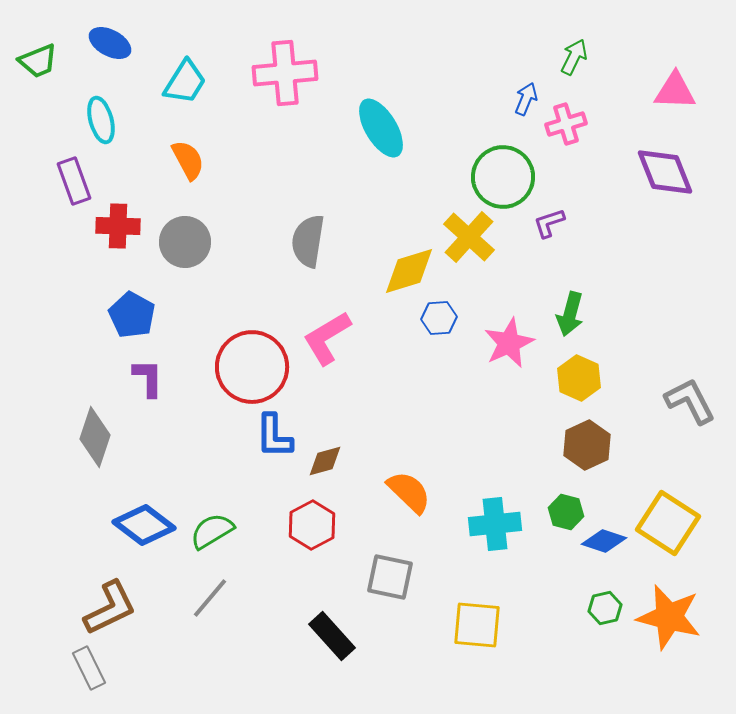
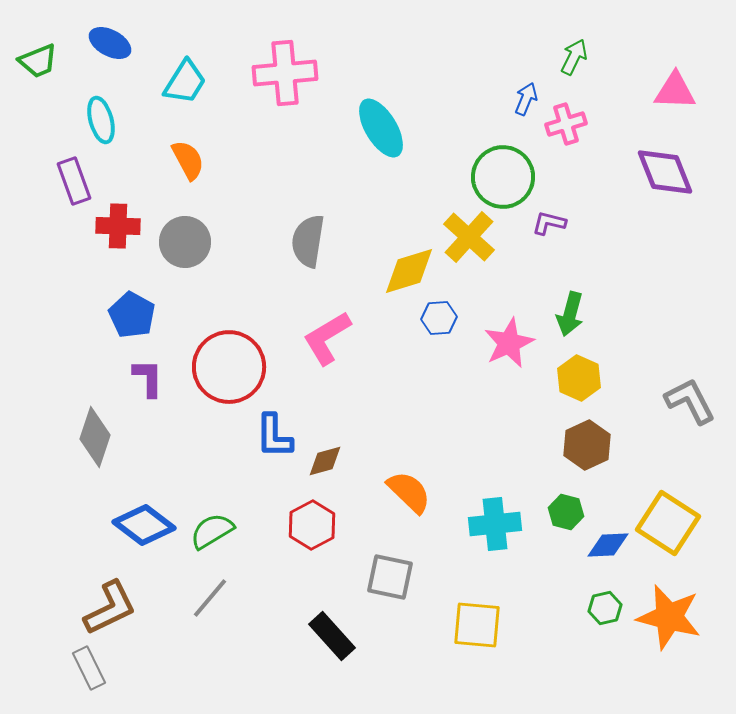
purple L-shape at (549, 223): rotated 32 degrees clockwise
red circle at (252, 367): moved 23 px left
blue diamond at (604, 541): moved 4 px right, 4 px down; rotated 21 degrees counterclockwise
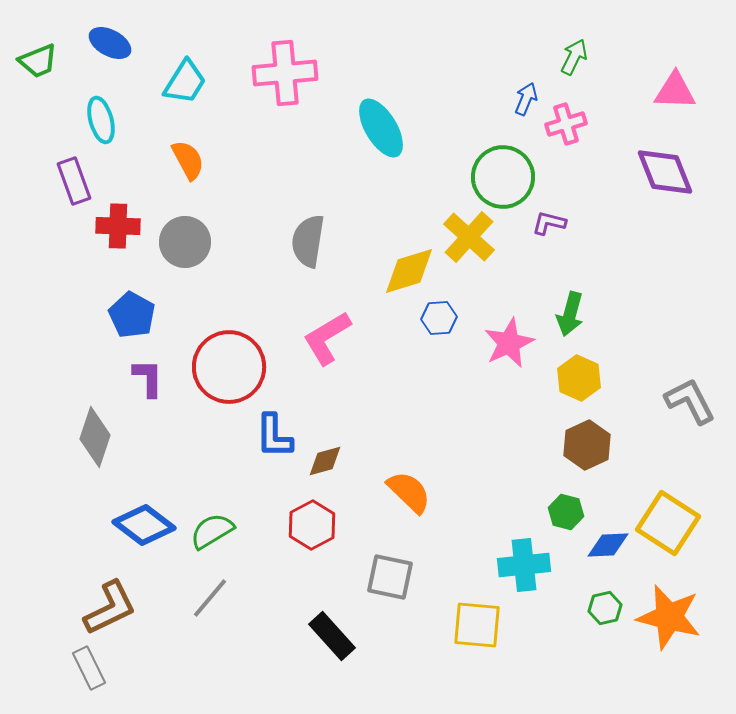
cyan cross at (495, 524): moved 29 px right, 41 px down
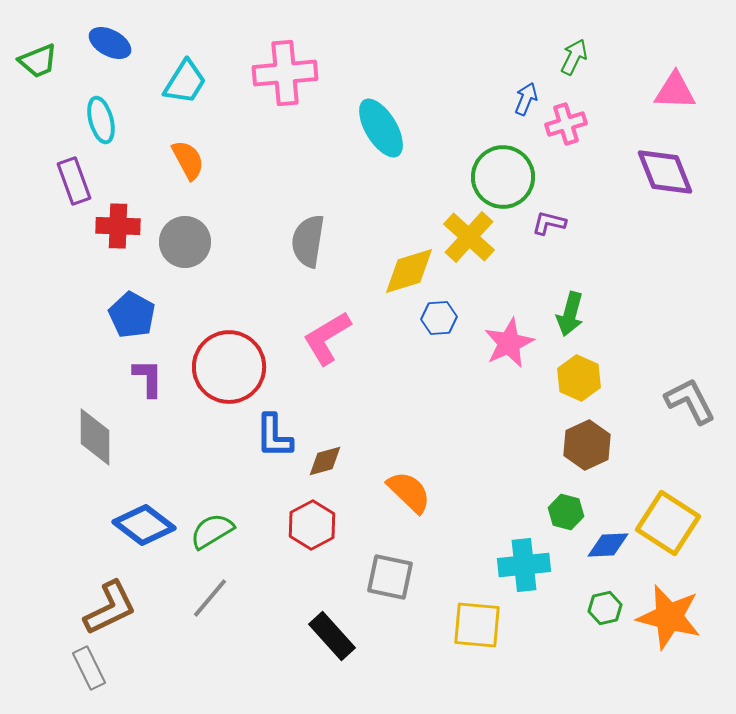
gray diamond at (95, 437): rotated 18 degrees counterclockwise
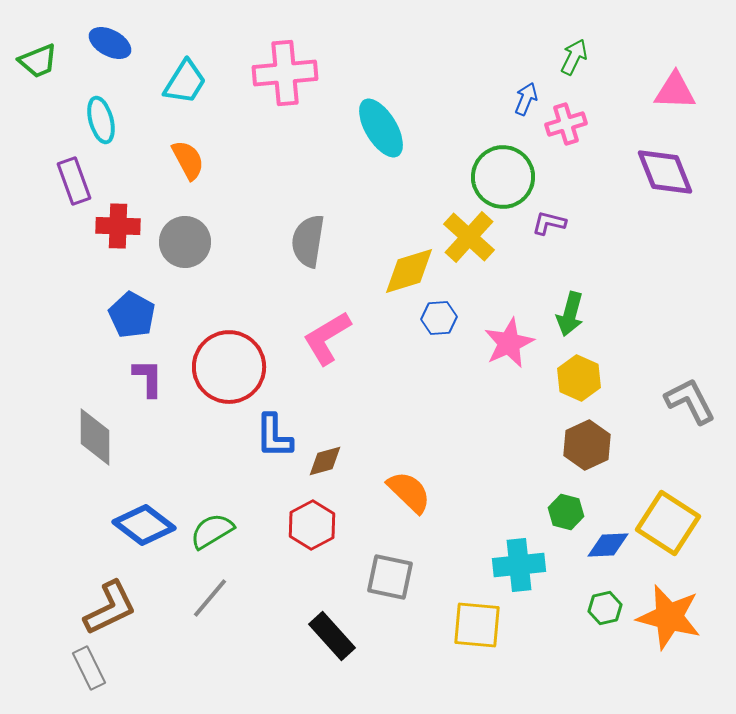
cyan cross at (524, 565): moved 5 px left
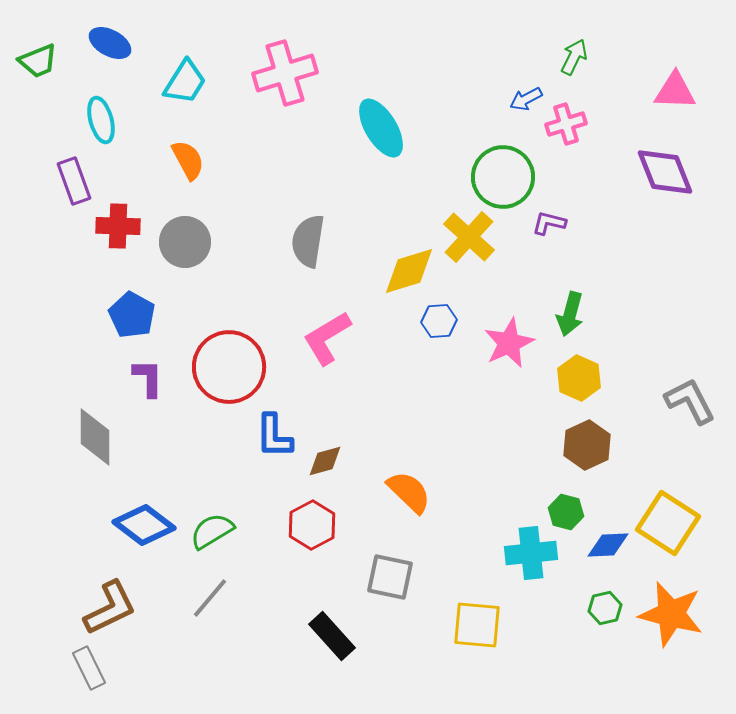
pink cross at (285, 73): rotated 12 degrees counterclockwise
blue arrow at (526, 99): rotated 140 degrees counterclockwise
blue hexagon at (439, 318): moved 3 px down
cyan cross at (519, 565): moved 12 px right, 12 px up
orange star at (669, 617): moved 2 px right, 3 px up
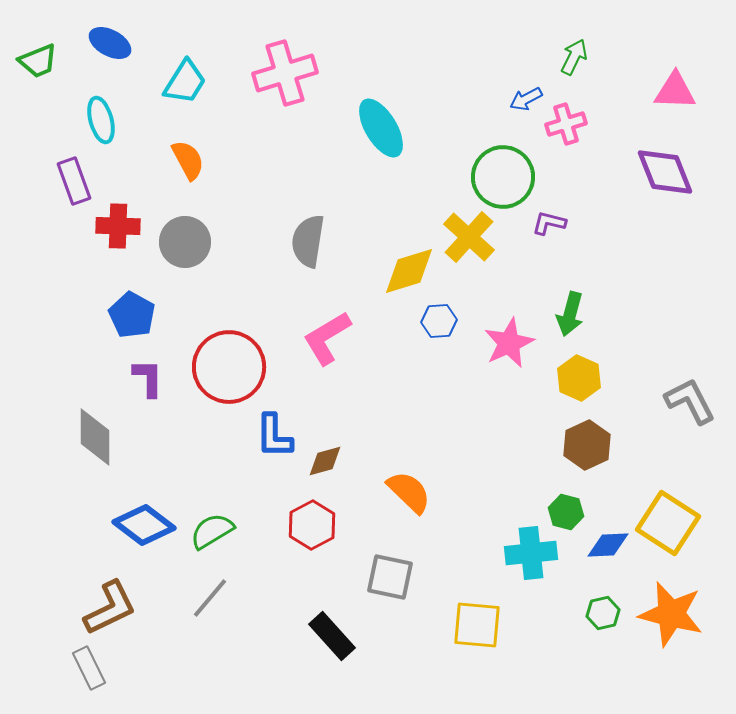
green hexagon at (605, 608): moved 2 px left, 5 px down
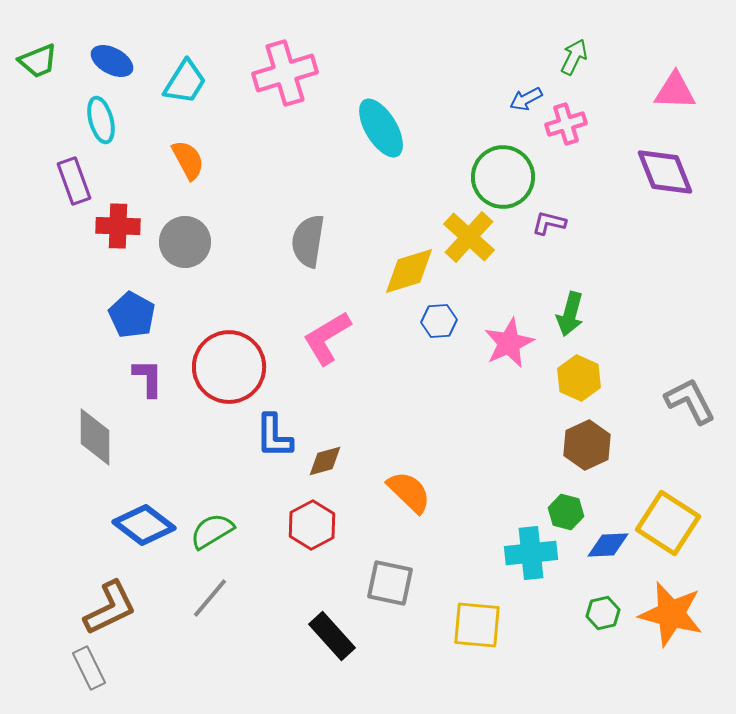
blue ellipse at (110, 43): moved 2 px right, 18 px down
gray square at (390, 577): moved 6 px down
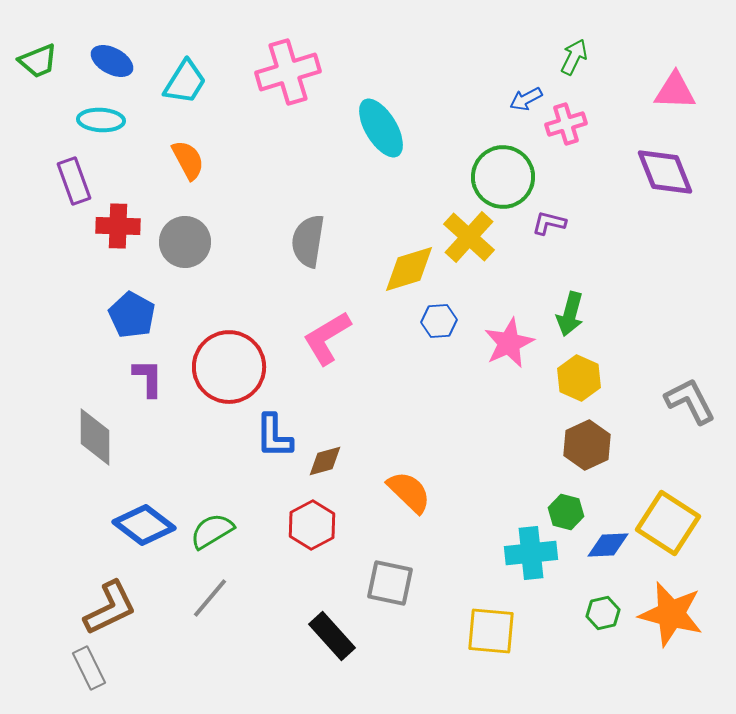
pink cross at (285, 73): moved 3 px right, 1 px up
cyan ellipse at (101, 120): rotated 72 degrees counterclockwise
yellow diamond at (409, 271): moved 2 px up
yellow square at (477, 625): moved 14 px right, 6 px down
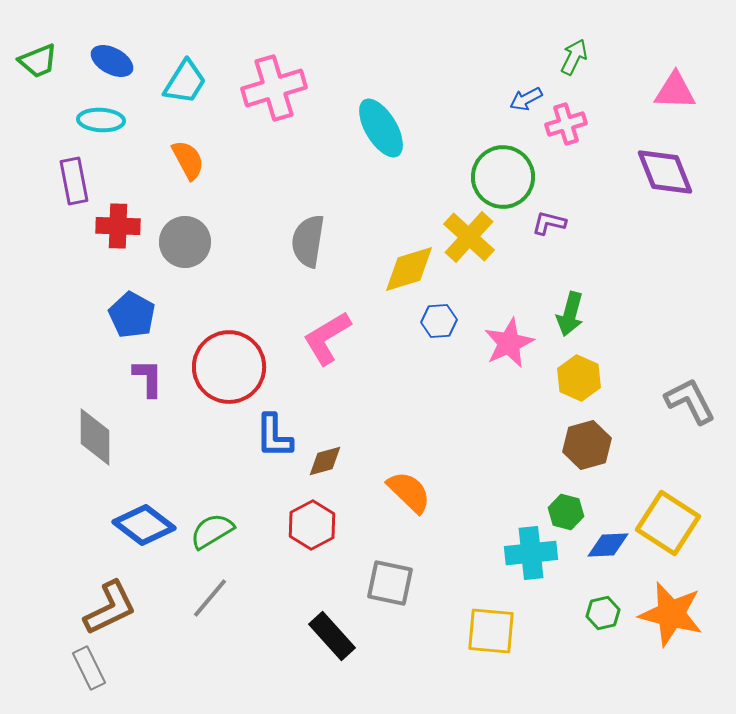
pink cross at (288, 72): moved 14 px left, 16 px down
purple rectangle at (74, 181): rotated 9 degrees clockwise
brown hexagon at (587, 445): rotated 9 degrees clockwise
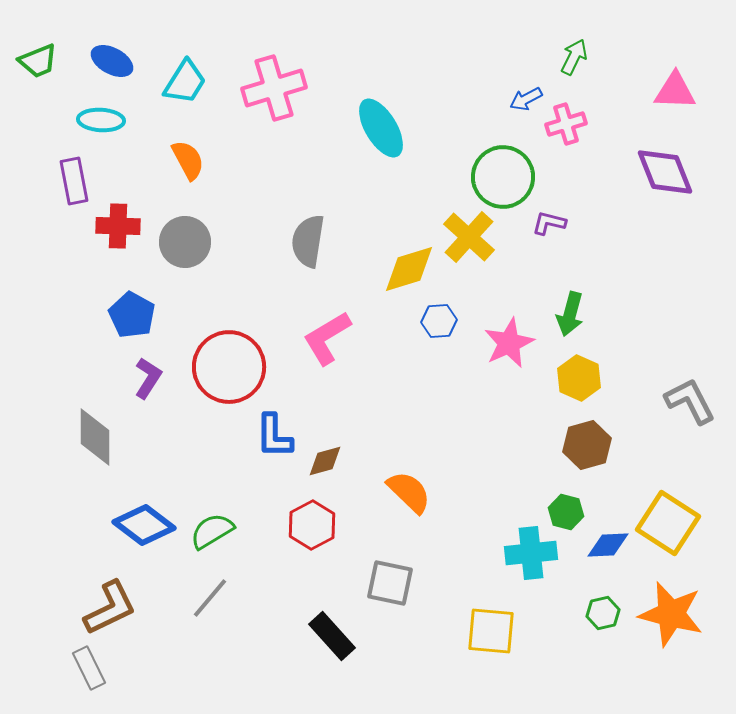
purple L-shape at (148, 378): rotated 33 degrees clockwise
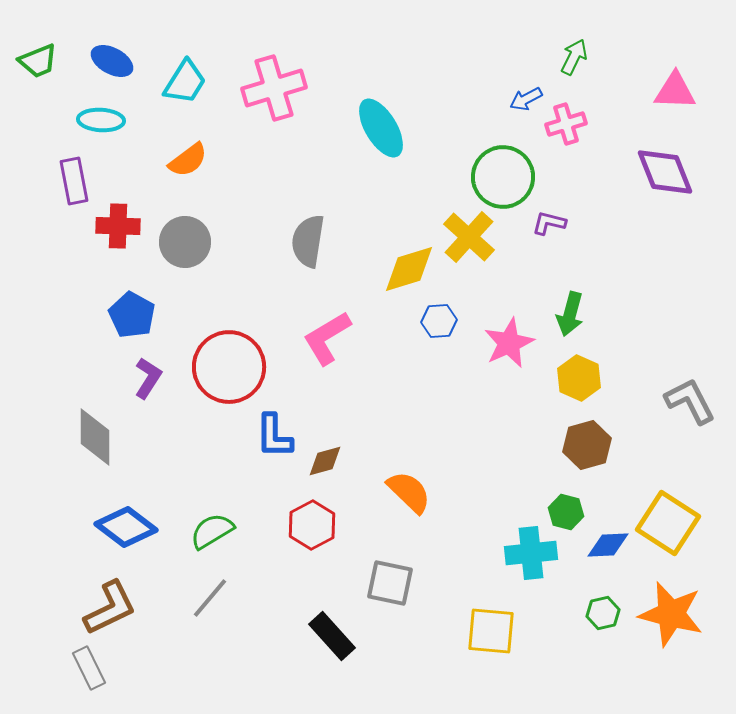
orange semicircle at (188, 160): rotated 81 degrees clockwise
blue diamond at (144, 525): moved 18 px left, 2 px down
